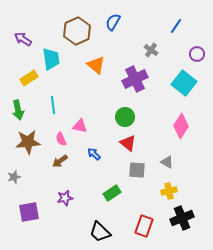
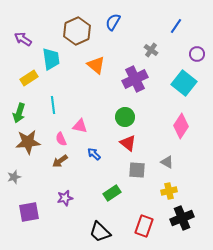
green arrow: moved 1 px right, 3 px down; rotated 30 degrees clockwise
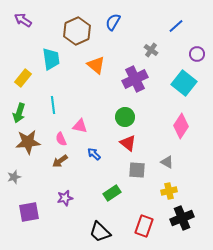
blue line: rotated 14 degrees clockwise
purple arrow: moved 19 px up
yellow rectangle: moved 6 px left; rotated 18 degrees counterclockwise
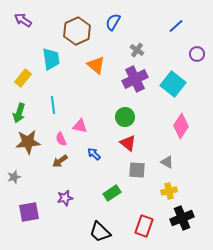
gray cross: moved 14 px left
cyan square: moved 11 px left, 1 px down
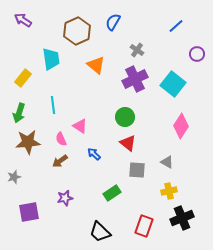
pink triangle: rotated 21 degrees clockwise
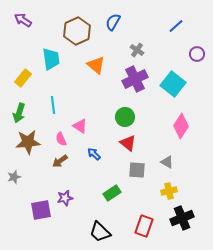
purple square: moved 12 px right, 2 px up
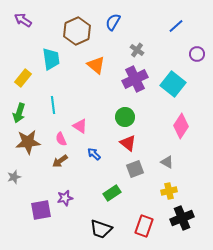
gray square: moved 2 px left, 1 px up; rotated 24 degrees counterclockwise
black trapezoid: moved 1 px right, 3 px up; rotated 25 degrees counterclockwise
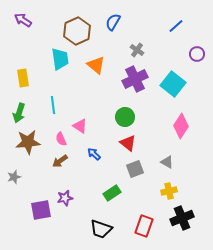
cyan trapezoid: moved 9 px right
yellow rectangle: rotated 48 degrees counterclockwise
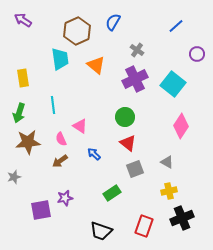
black trapezoid: moved 2 px down
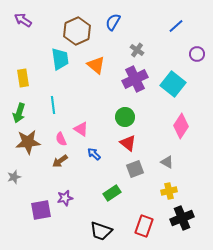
pink triangle: moved 1 px right, 3 px down
